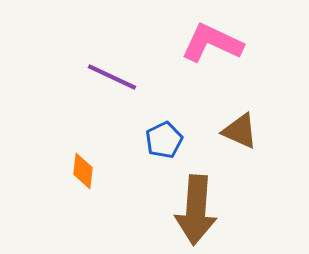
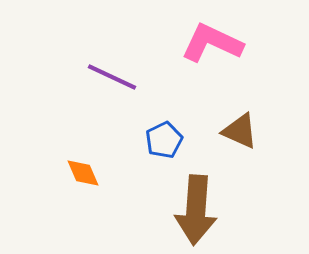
orange diamond: moved 2 px down; rotated 30 degrees counterclockwise
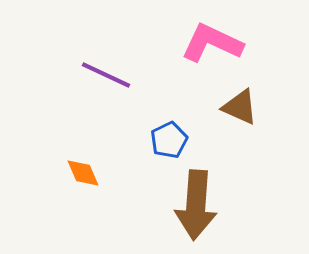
purple line: moved 6 px left, 2 px up
brown triangle: moved 24 px up
blue pentagon: moved 5 px right
brown arrow: moved 5 px up
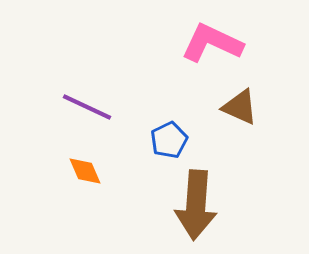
purple line: moved 19 px left, 32 px down
orange diamond: moved 2 px right, 2 px up
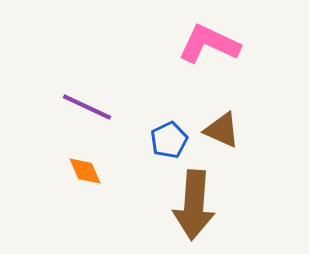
pink L-shape: moved 3 px left, 1 px down
brown triangle: moved 18 px left, 23 px down
brown arrow: moved 2 px left
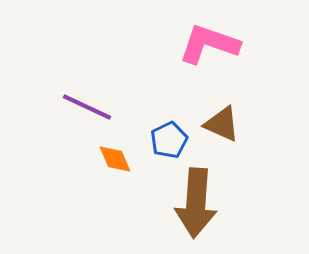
pink L-shape: rotated 6 degrees counterclockwise
brown triangle: moved 6 px up
orange diamond: moved 30 px right, 12 px up
brown arrow: moved 2 px right, 2 px up
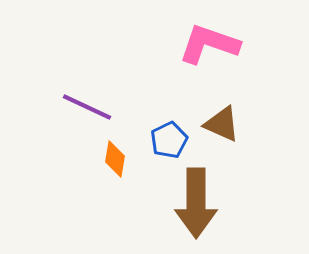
orange diamond: rotated 33 degrees clockwise
brown arrow: rotated 4 degrees counterclockwise
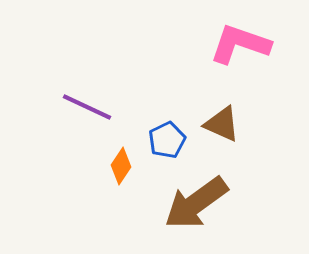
pink L-shape: moved 31 px right
blue pentagon: moved 2 px left
orange diamond: moved 6 px right, 7 px down; rotated 24 degrees clockwise
brown arrow: rotated 54 degrees clockwise
